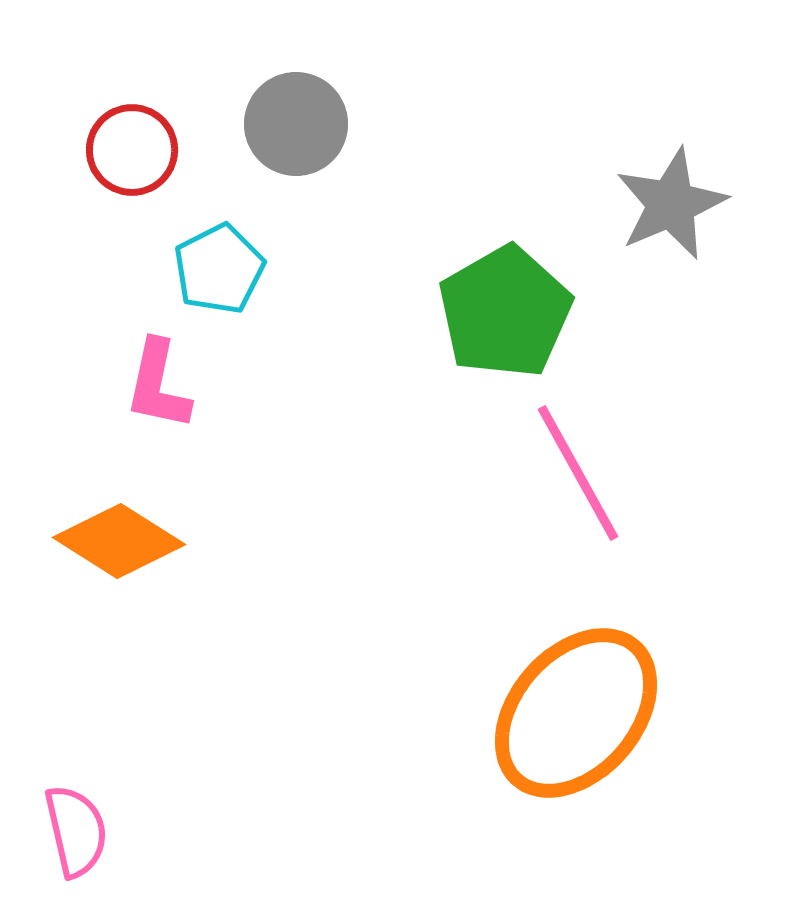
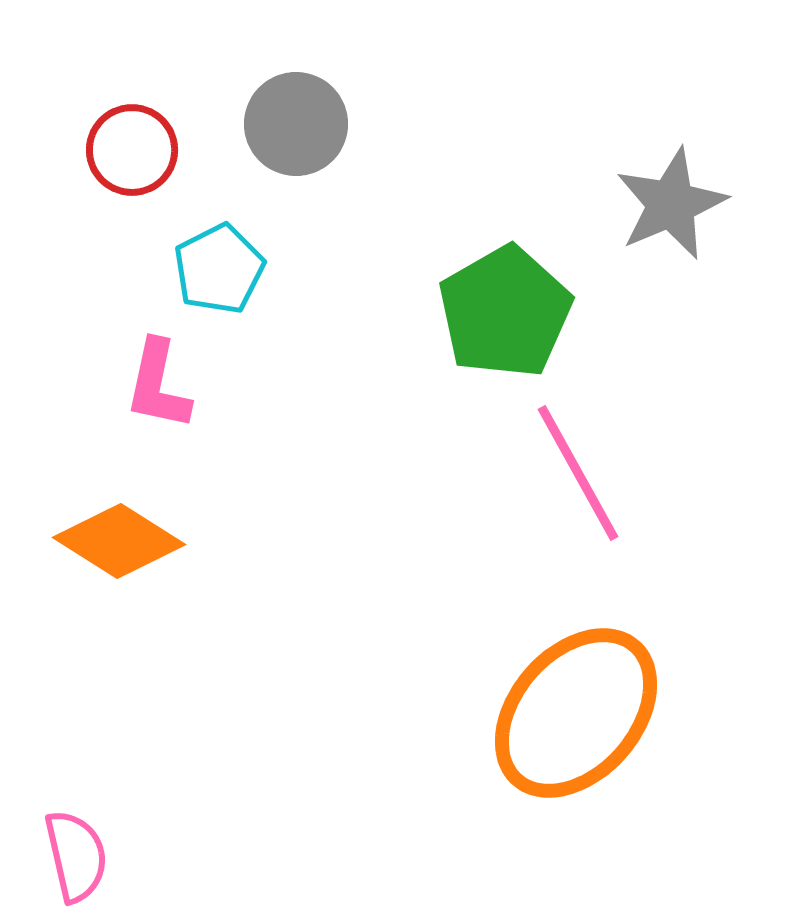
pink semicircle: moved 25 px down
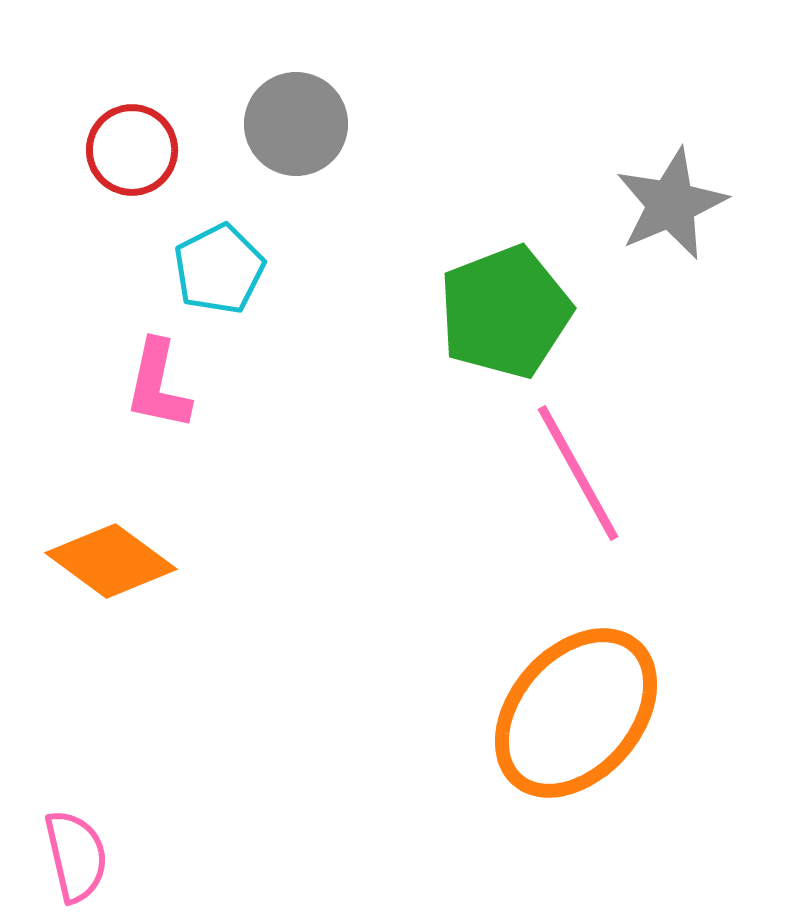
green pentagon: rotated 9 degrees clockwise
orange diamond: moved 8 px left, 20 px down; rotated 4 degrees clockwise
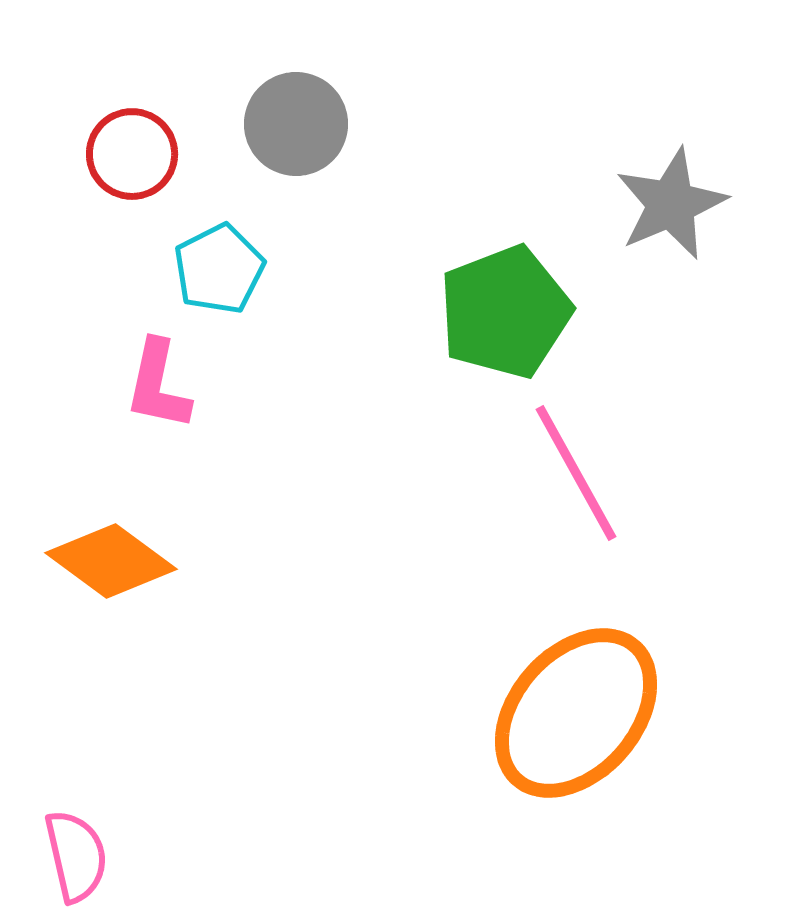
red circle: moved 4 px down
pink line: moved 2 px left
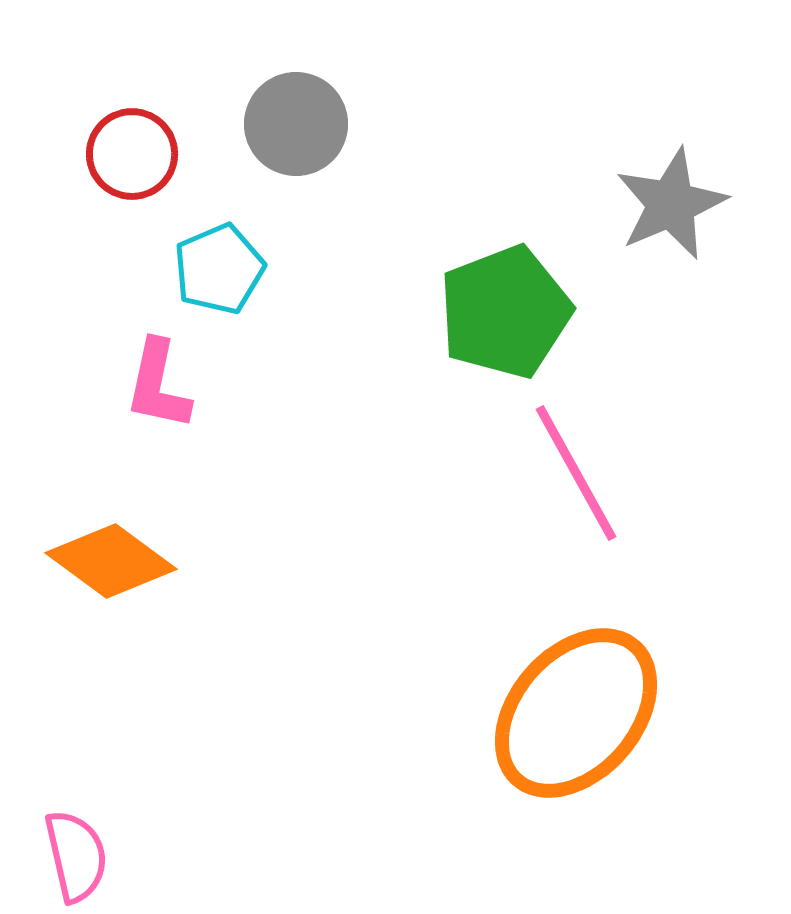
cyan pentagon: rotated 4 degrees clockwise
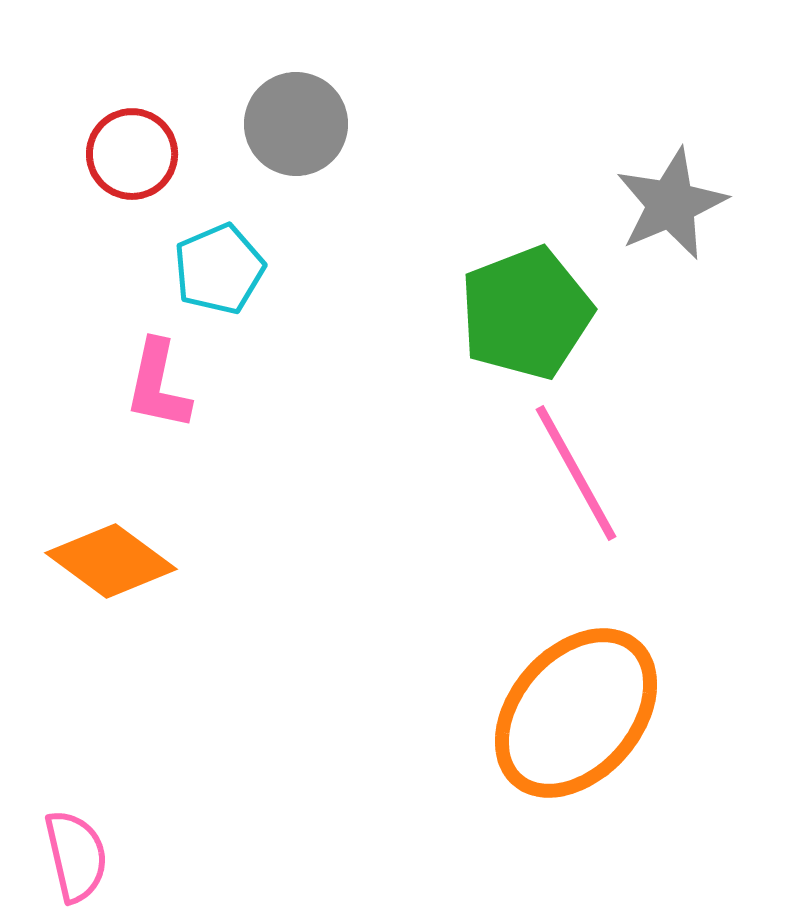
green pentagon: moved 21 px right, 1 px down
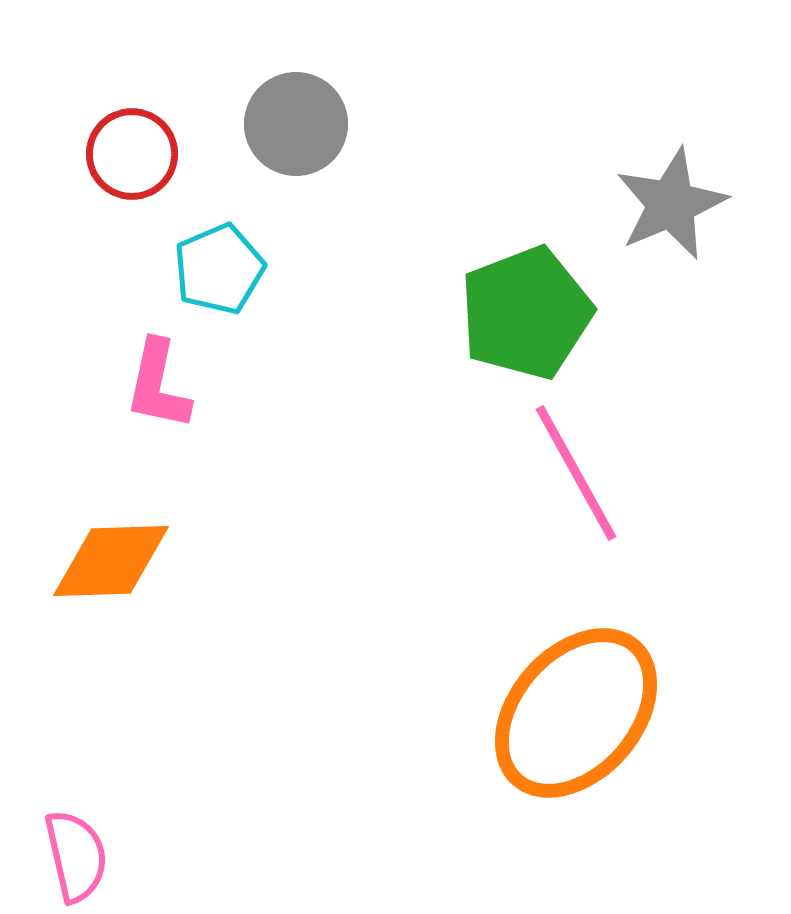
orange diamond: rotated 38 degrees counterclockwise
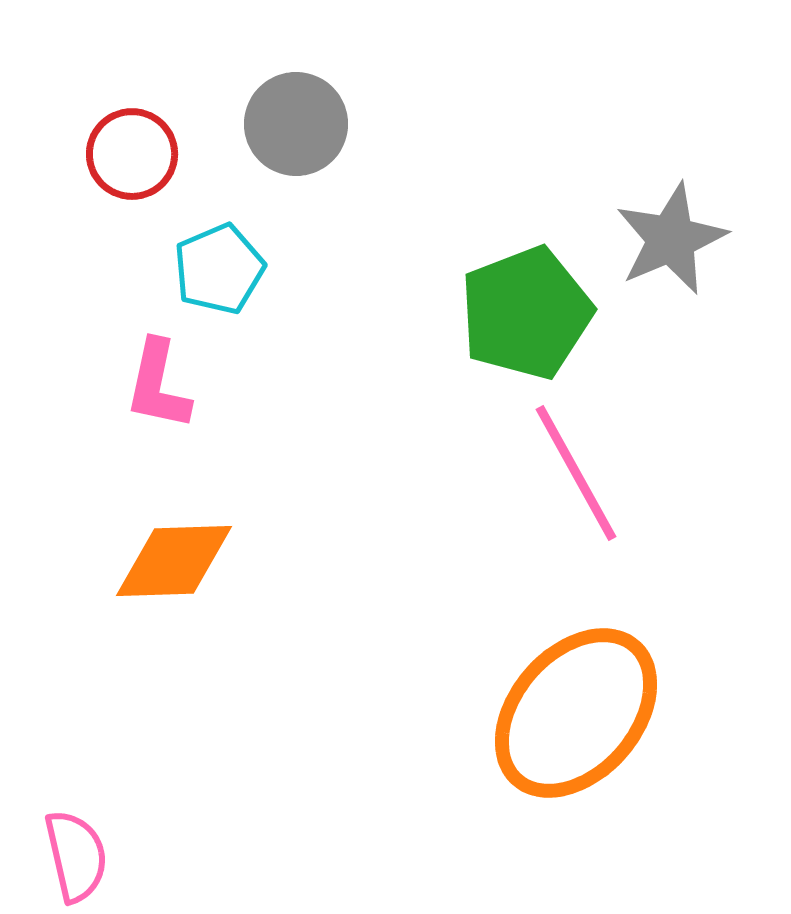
gray star: moved 35 px down
orange diamond: moved 63 px right
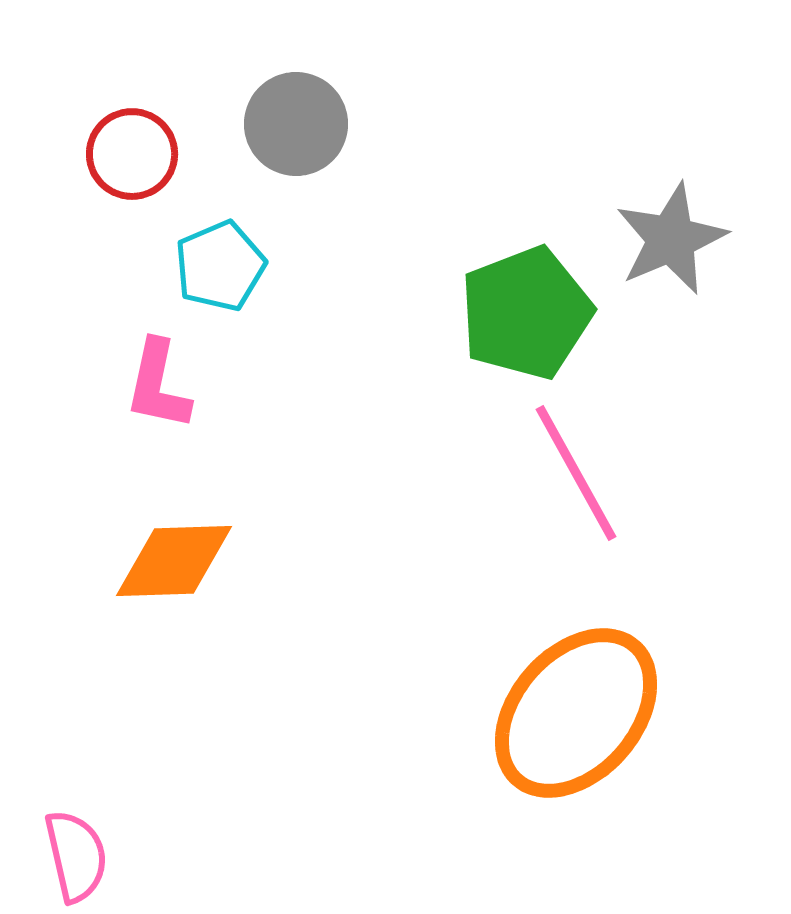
cyan pentagon: moved 1 px right, 3 px up
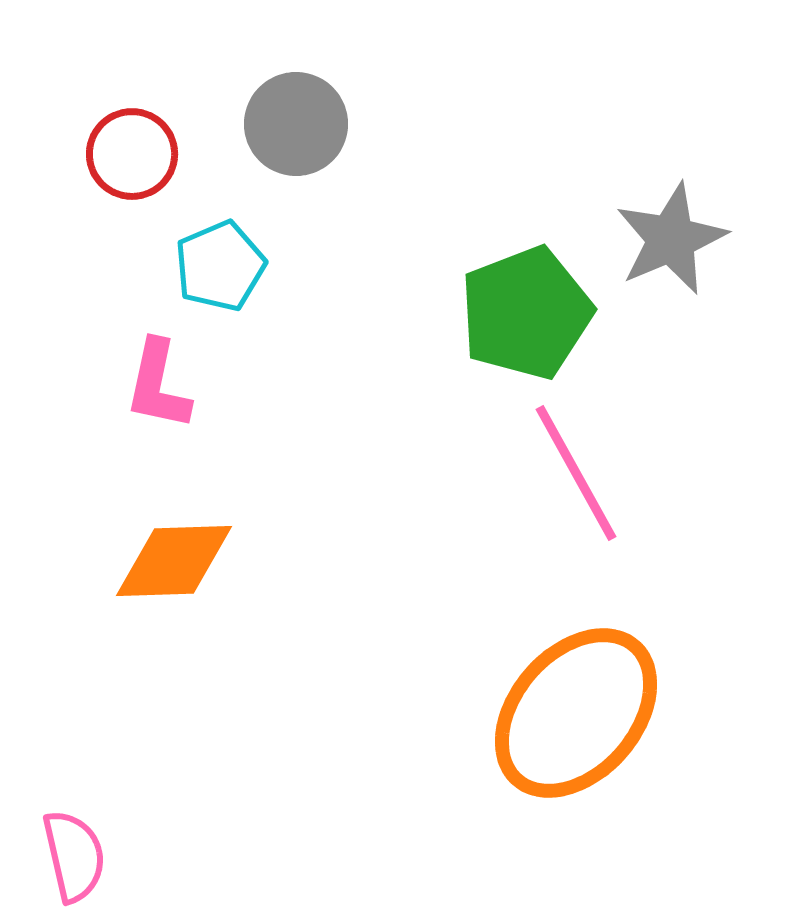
pink semicircle: moved 2 px left
